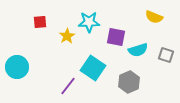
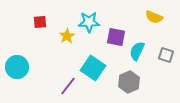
cyan semicircle: moved 1 px left, 1 px down; rotated 132 degrees clockwise
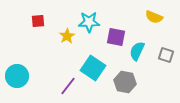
red square: moved 2 px left, 1 px up
cyan circle: moved 9 px down
gray hexagon: moved 4 px left; rotated 25 degrees counterclockwise
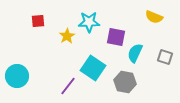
cyan semicircle: moved 2 px left, 2 px down
gray square: moved 1 px left, 2 px down
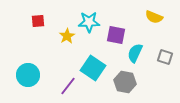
purple square: moved 2 px up
cyan circle: moved 11 px right, 1 px up
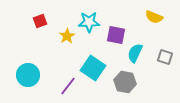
red square: moved 2 px right; rotated 16 degrees counterclockwise
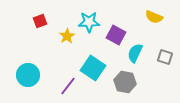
purple square: rotated 18 degrees clockwise
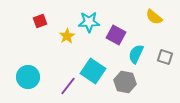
yellow semicircle: rotated 18 degrees clockwise
cyan semicircle: moved 1 px right, 1 px down
cyan square: moved 3 px down
cyan circle: moved 2 px down
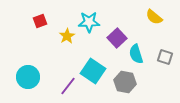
purple square: moved 1 px right, 3 px down; rotated 18 degrees clockwise
cyan semicircle: rotated 42 degrees counterclockwise
